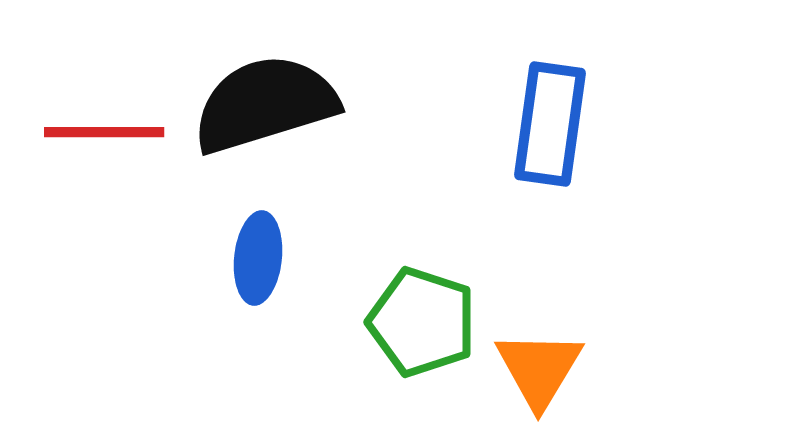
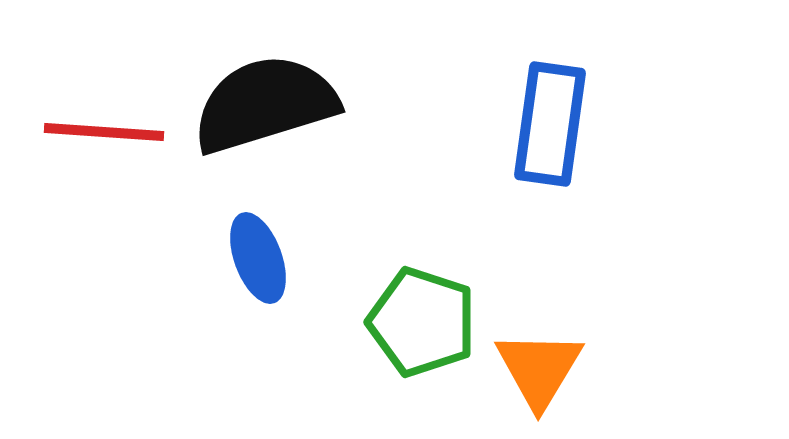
red line: rotated 4 degrees clockwise
blue ellipse: rotated 26 degrees counterclockwise
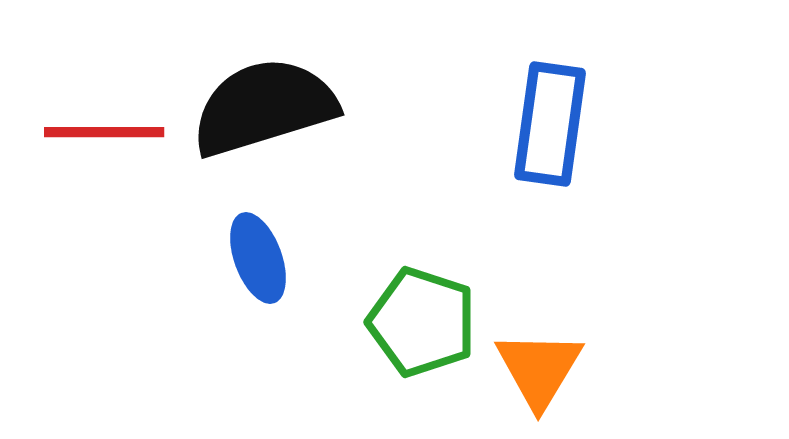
black semicircle: moved 1 px left, 3 px down
red line: rotated 4 degrees counterclockwise
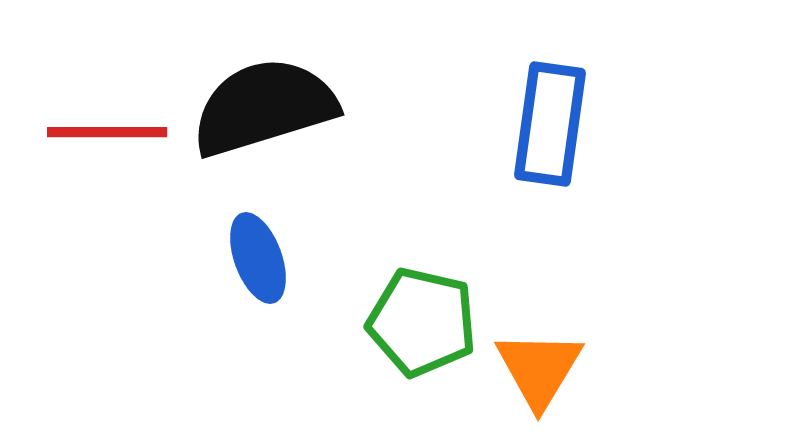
red line: moved 3 px right
green pentagon: rotated 5 degrees counterclockwise
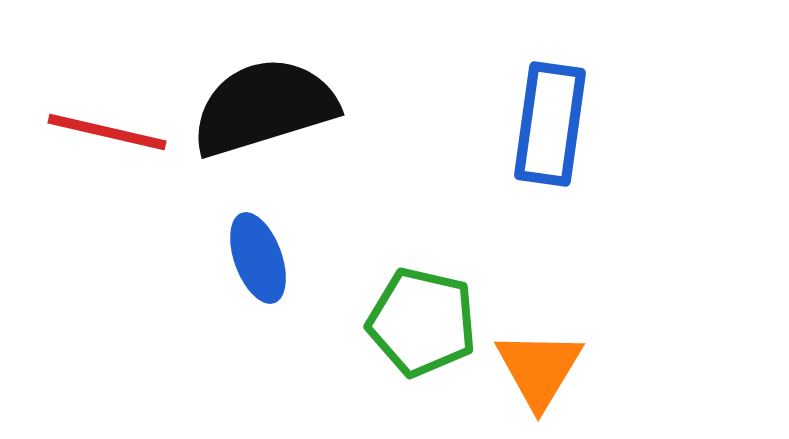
red line: rotated 13 degrees clockwise
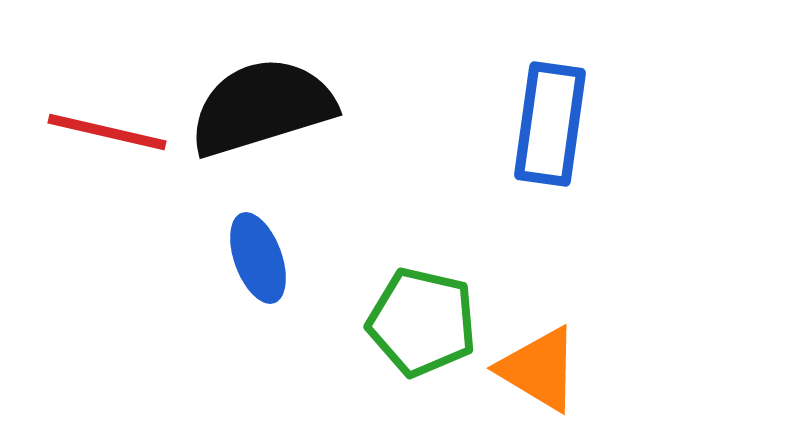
black semicircle: moved 2 px left
orange triangle: rotated 30 degrees counterclockwise
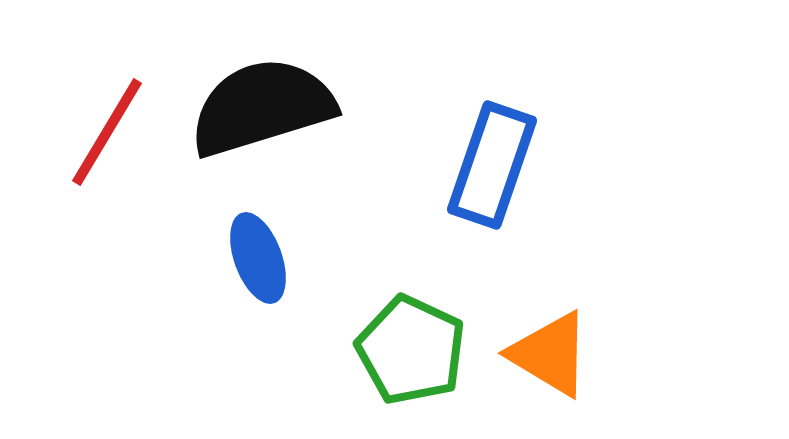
blue rectangle: moved 58 px left, 41 px down; rotated 11 degrees clockwise
red line: rotated 72 degrees counterclockwise
green pentagon: moved 11 px left, 28 px down; rotated 12 degrees clockwise
orange triangle: moved 11 px right, 15 px up
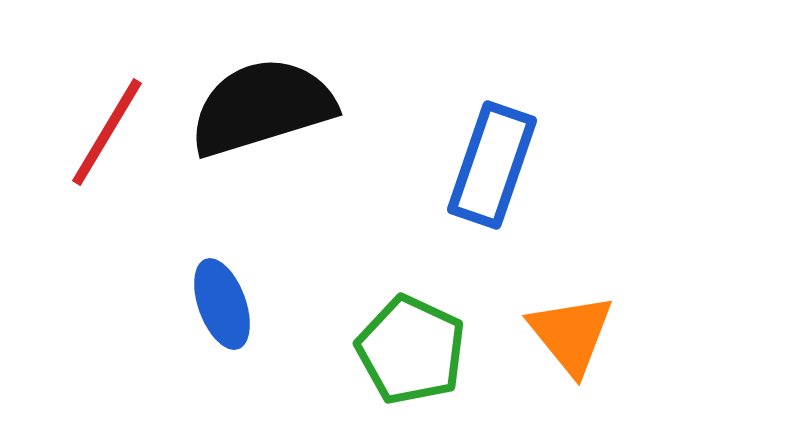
blue ellipse: moved 36 px left, 46 px down
orange triangle: moved 21 px right, 20 px up; rotated 20 degrees clockwise
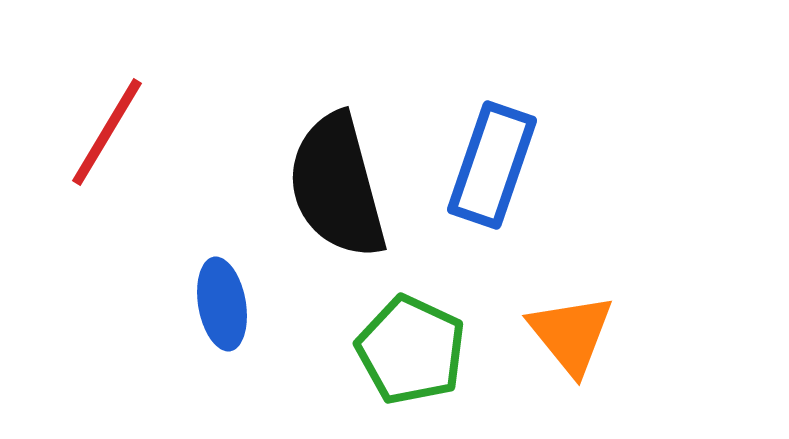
black semicircle: moved 75 px right, 79 px down; rotated 88 degrees counterclockwise
blue ellipse: rotated 10 degrees clockwise
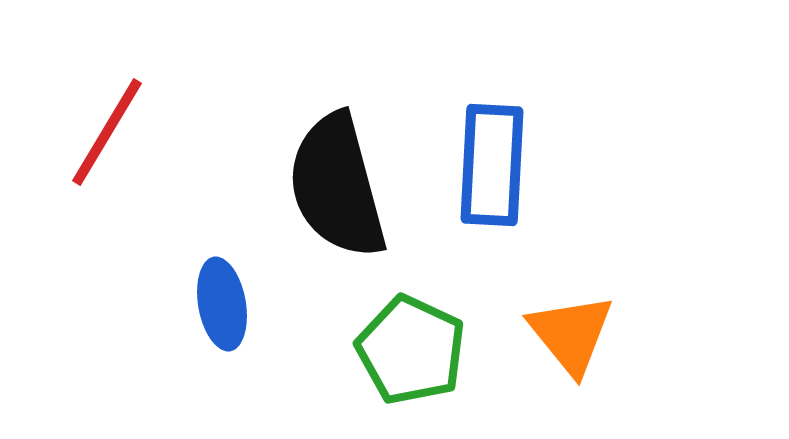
blue rectangle: rotated 16 degrees counterclockwise
